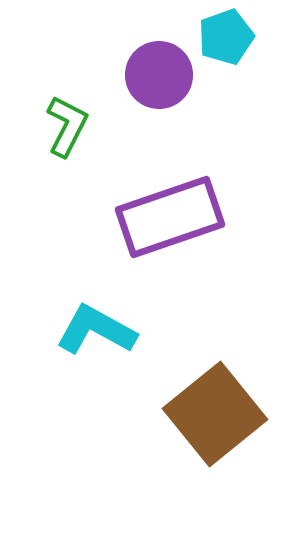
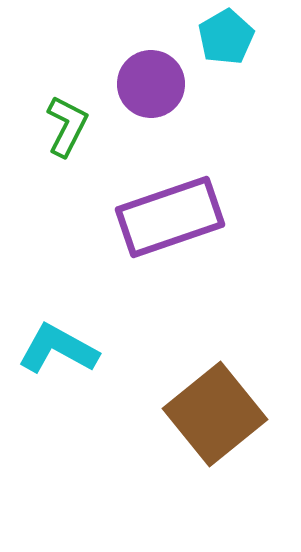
cyan pentagon: rotated 10 degrees counterclockwise
purple circle: moved 8 px left, 9 px down
cyan L-shape: moved 38 px left, 19 px down
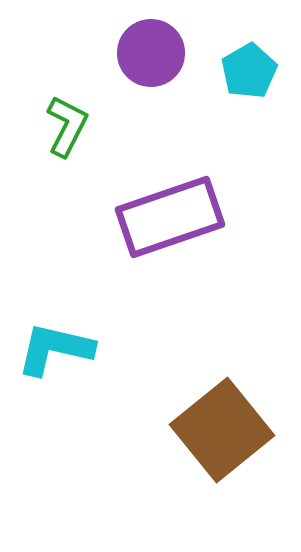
cyan pentagon: moved 23 px right, 34 px down
purple circle: moved 31 px up
cyan L-shape: moved 3 px left; rotated 16 degrees counterclockwise
brown square: moved 7 px right, 16 px down
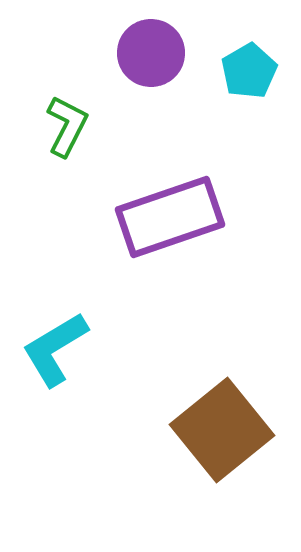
cyan L-shape: rotated 44 degrees counterclockwise
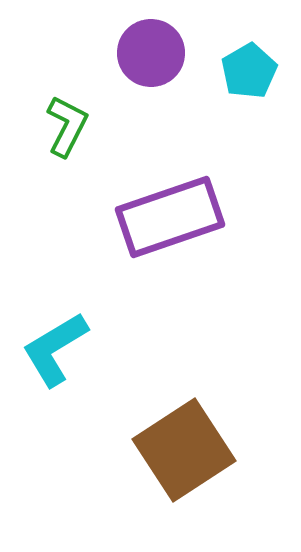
brown square: moved 38 px left, 20 px down; rotated 6 degrees clockwise
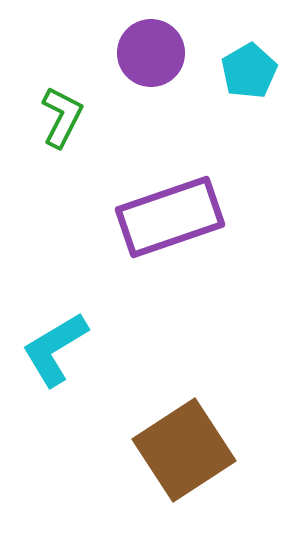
green L-shape: moved 5 px left, 9 px up
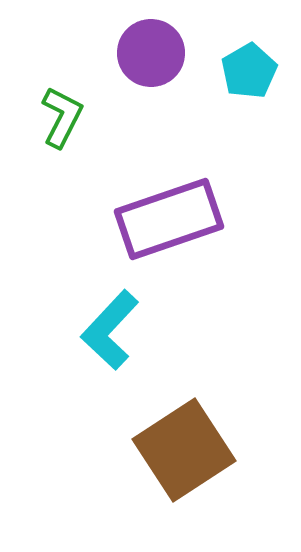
purple rectangle: moved 1 px left, 2 px down
cyan L-shape: moved 55 px right, 19 px up; rotated 16 degrees counterclockwise
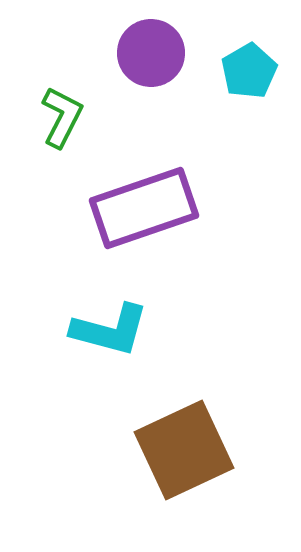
purple rectangle: moved 25 px left, 11 px up
cyan L-shape: rotated 118 degrees counterclockwise
brown square: rotated 8 degrees clockwise
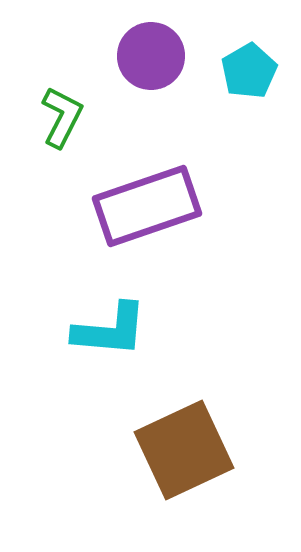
purple circle: moved 3 px down
purple rectangle: moved 3 px right, 2 px up
cyan L-shape: rotated 10 degrees counterclockwise
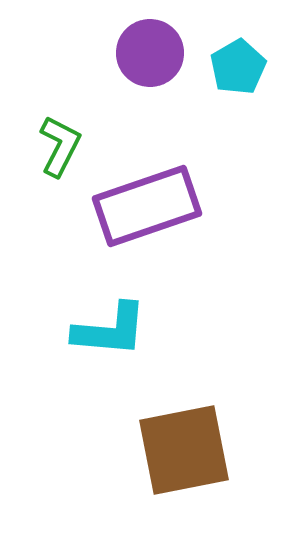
purple circle: moved 1 px left, 3 px up
cyan pentagon: moved 11 px left, 4 px up
green L-shape: moved 2 px left, 29 px down
brown square: rotated 14 degrees clockwise
